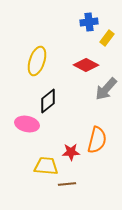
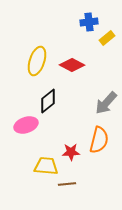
yellow rectangle: rotated 14 degrees clockwise
red diamond: moved 14 px left
gray arrow: moved 14 px down
pink ellipse: moved 1 px left, 1 px down; rotated 30 degrees counterclockwise
orange semicircle: moved 2 px right
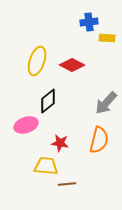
yellow rectangle: rotated 42 degrees clockwise
red star: moved 11 px left, 9 px up; rotated 12 degrees clockwise
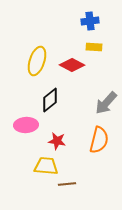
blue cross: moved 1 px right, 1 px up
yellow rectangle: moved 13 px left, 9 px down
black diamond: moved 2 px right, 1 px up
pink ellipse: rotated 15 degrees clockwise
red star: moved 3 px left, 2 px up
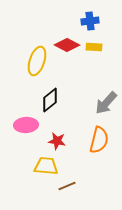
red diamond: moved 5 px left, 20 px up
brown line: moved 2 px down; rotated 18 degrees counterclockwise
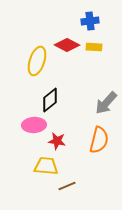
pink ellipse: moved 8 px right
